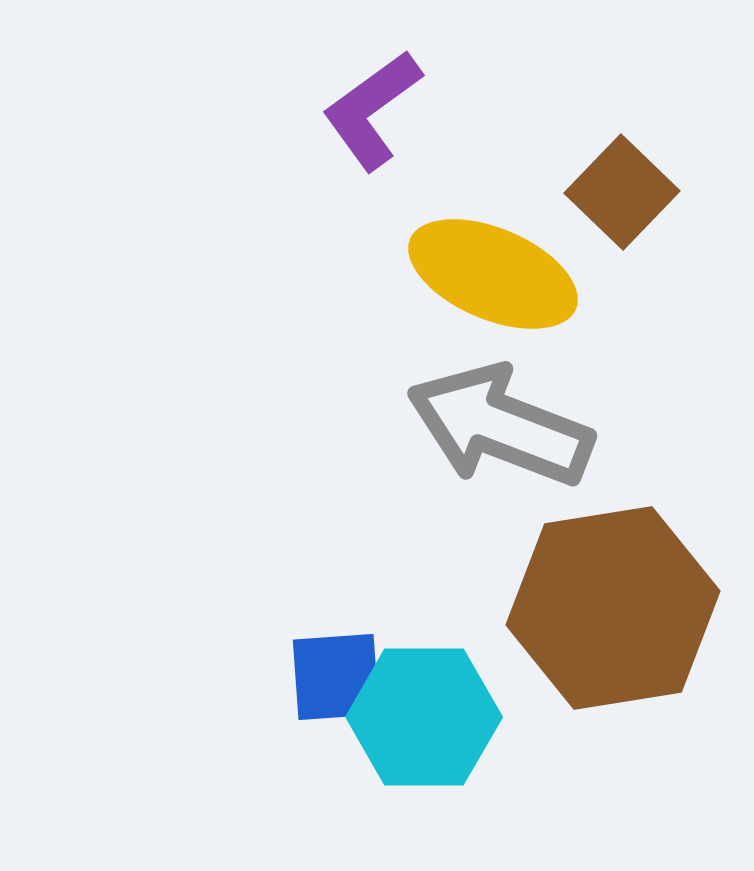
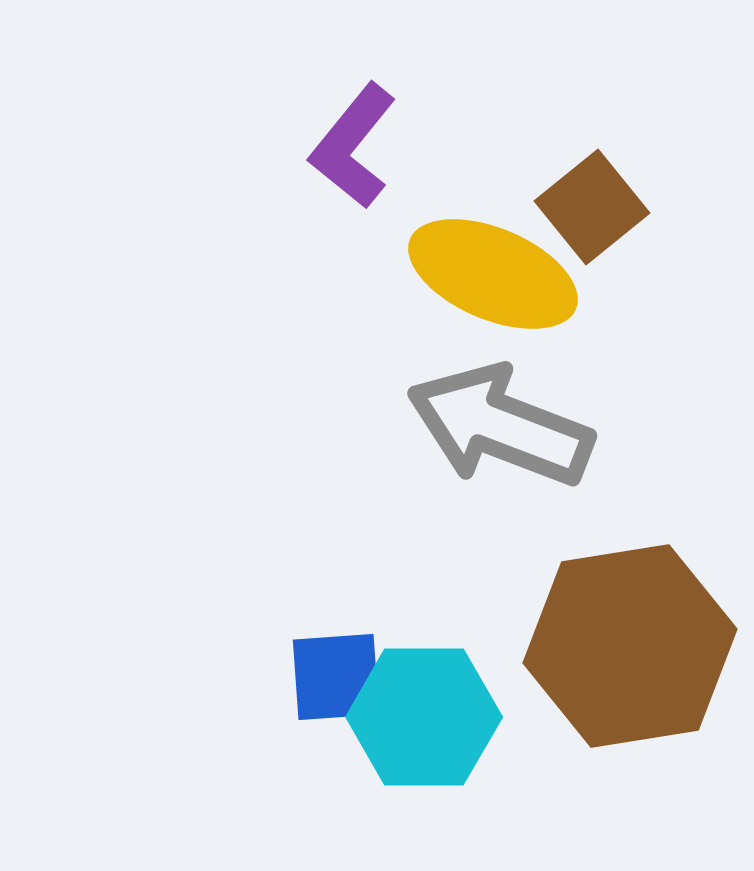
purple L-shape: moved 19 px left, 36 px down; rotated 15 degrees counterclockwise
brown square: moved 30 px left, 15 px down; rotated 7 degrees clockwise
brown hexagon: moved 17 px right, 38 px down
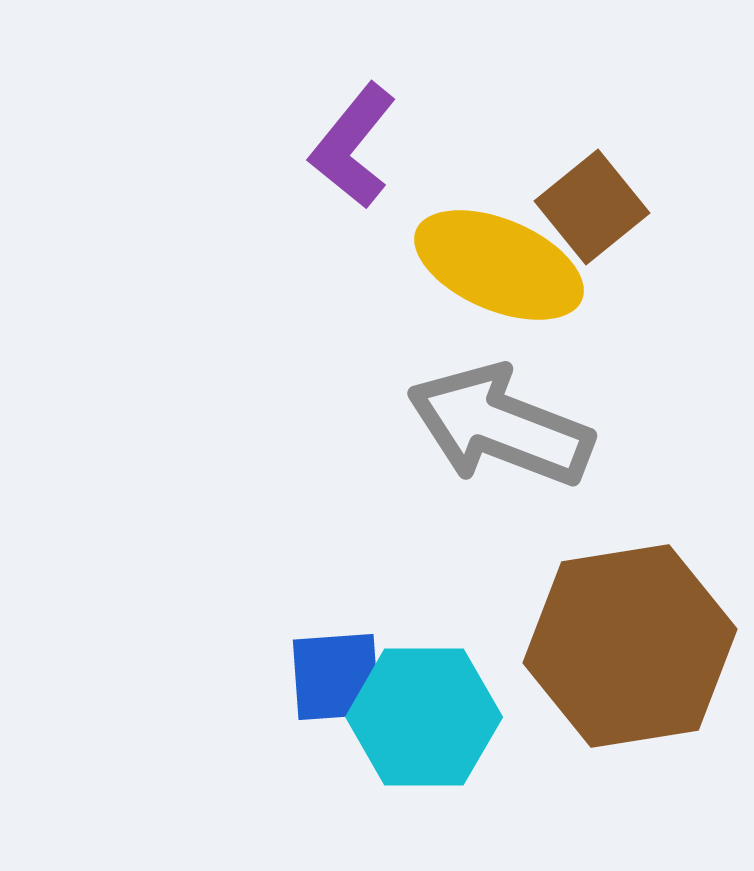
yellow ellipse: moved 6 px right, 9 px up
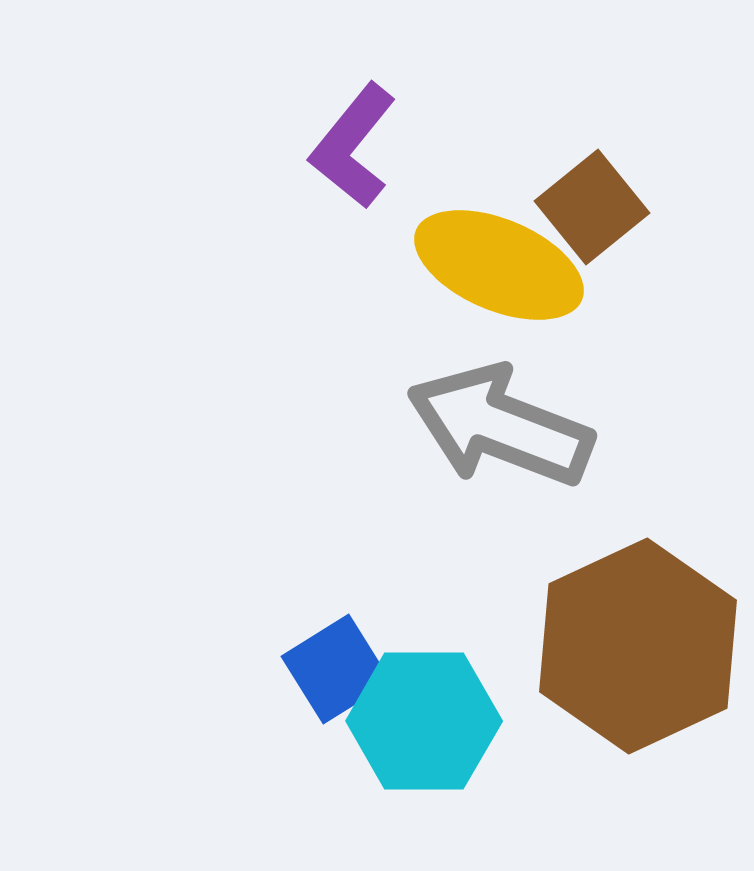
brown hexagon: moved 8 px right; rotated 16 degrees counterclockwise
blue square: moved 8 px up; rotated 28 degrees counterclockwise
cyan hexagon: moved 4 px down
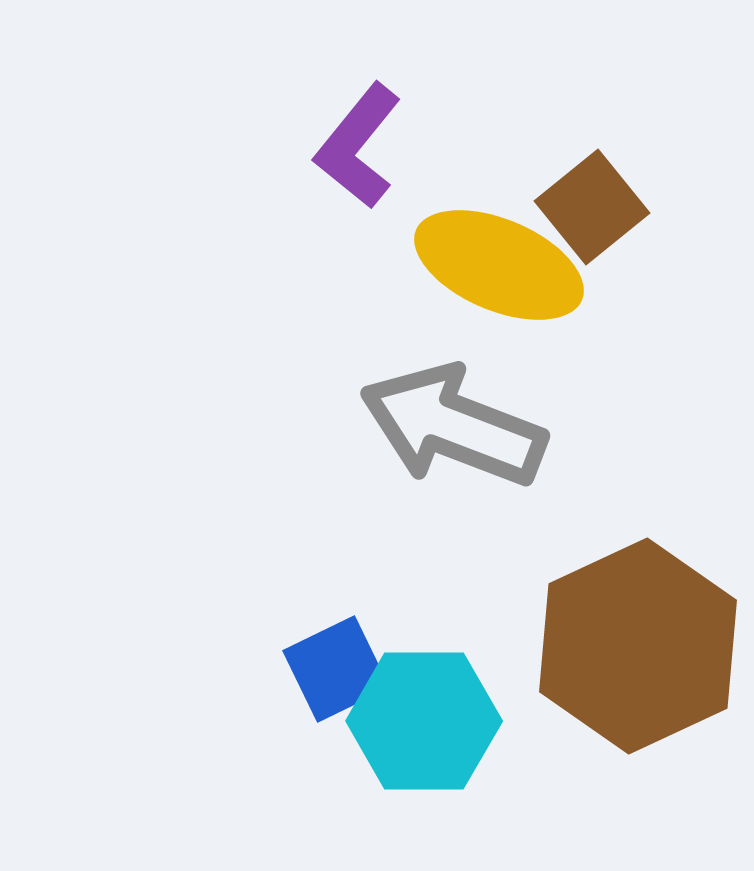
purple L-shape: moved 5 px right
gray arrow: moved 47 px left
blue square: rotated 6 degrees clockwise
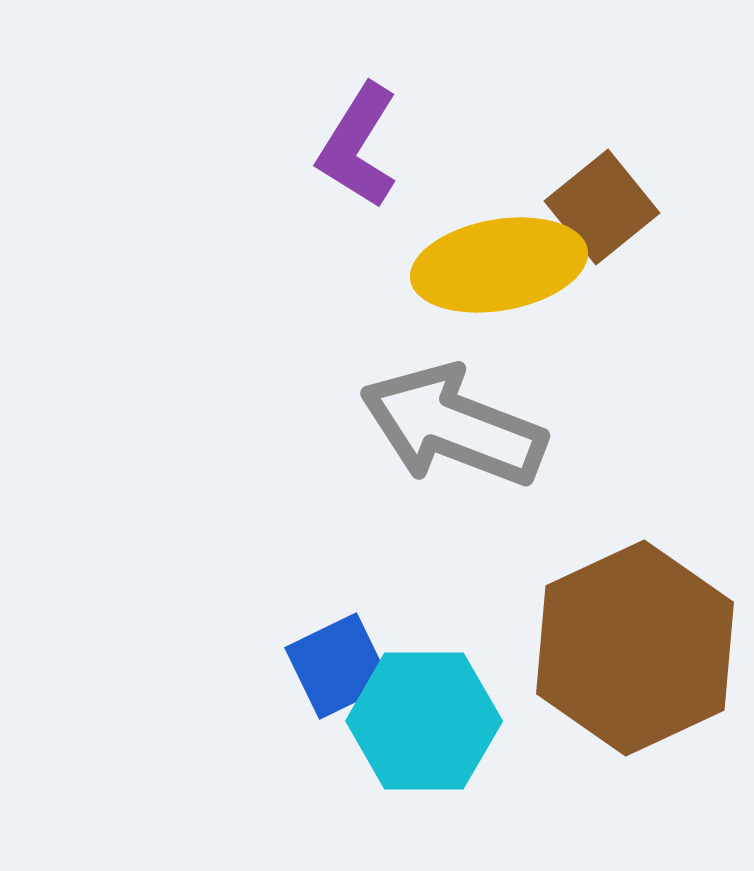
purple L-shape: rotated 7 degrees counterclockwise
brown square: moved 10 px right
yellow ellipse: rotated 33 degrees counterclockwise
brown hexagon: moved 3 px left, 2 px down
blue square: moved 2 px right, 3 px up
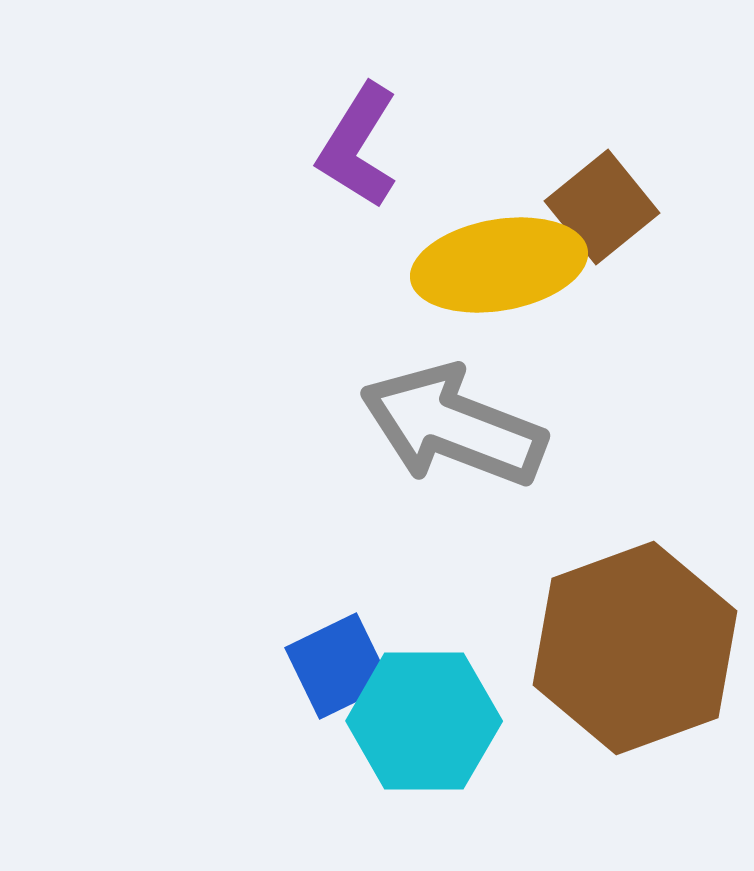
brown hexagon: rotated 5 degrees clockwise
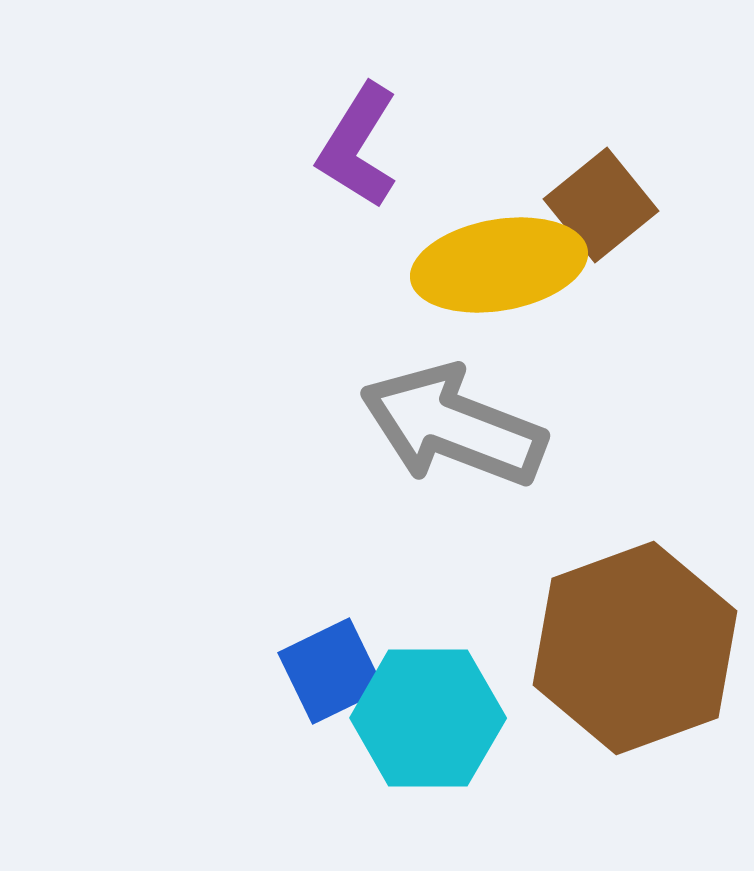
brown square: moved 1 px left, 2 px up
blue square: moved 7 px left, 5 px down
cyan hexagon: moved 4 px right, 3 px up
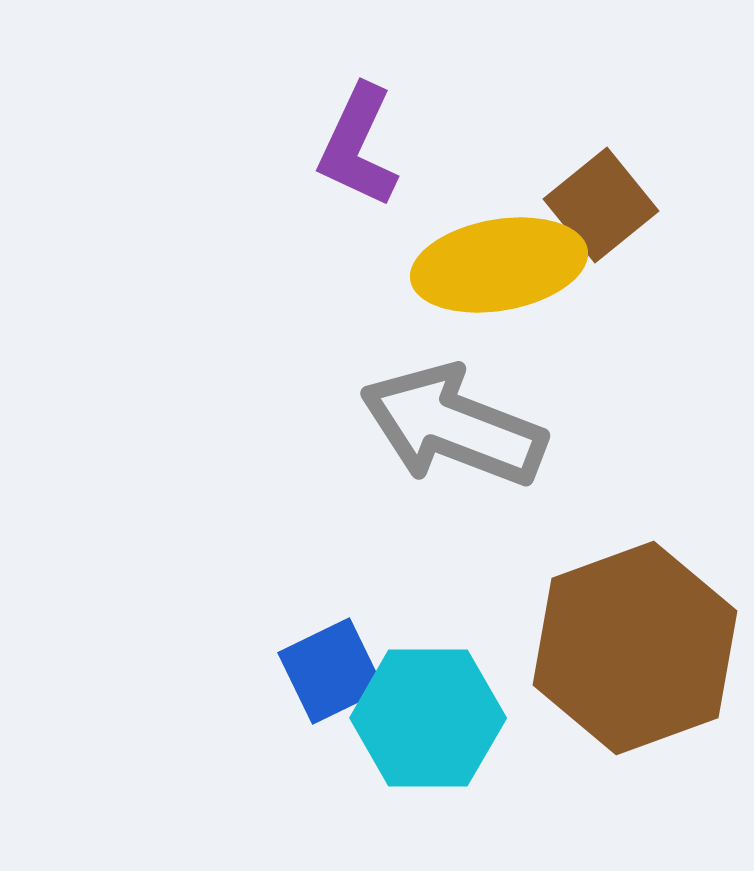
purple L-shape: rotated 7 degrees counterclockwise
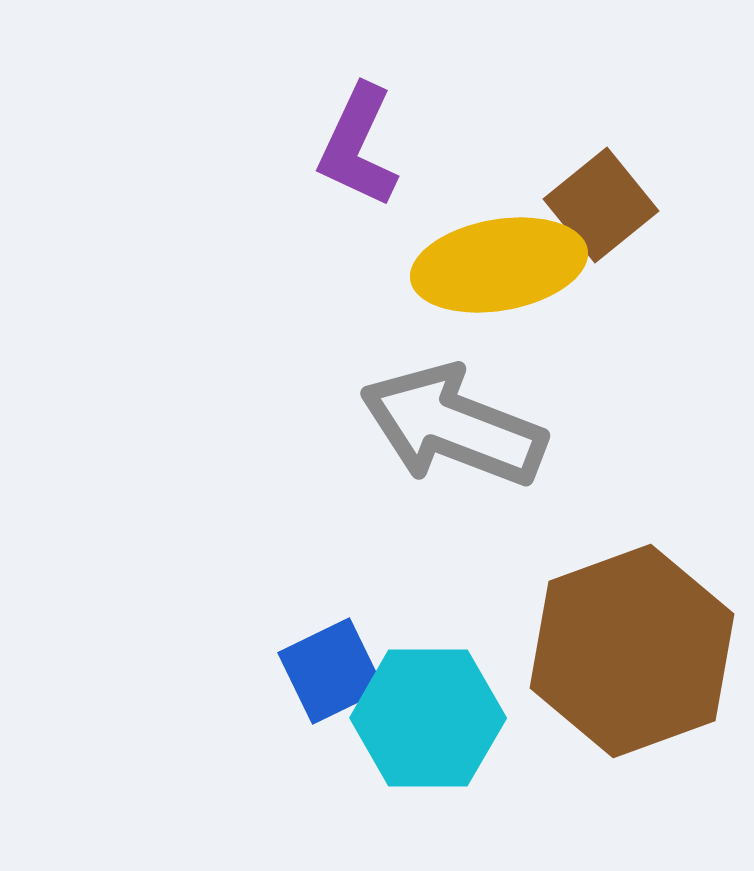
brown hexagon: moved 3 px left, 3 px down
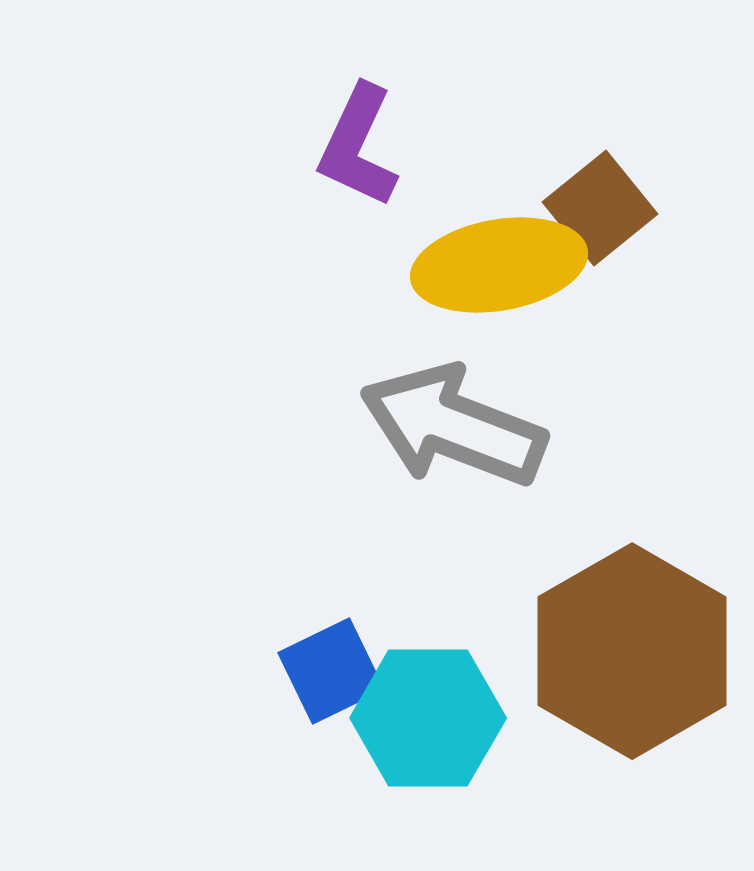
brown square: moved 1 px left, 3 px down
brown hexagon: rotated 10 degrees counterclockwise
